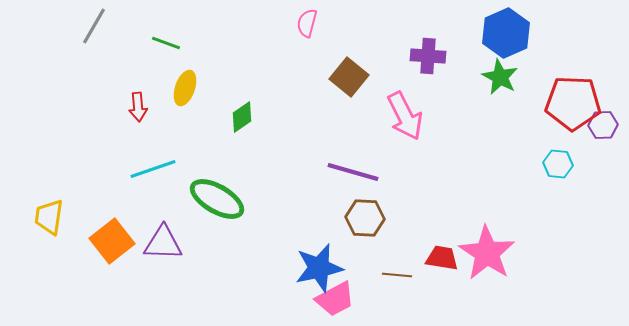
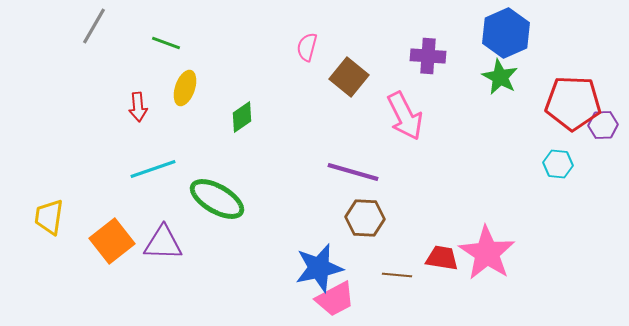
pink semicircle: moved 24 px down
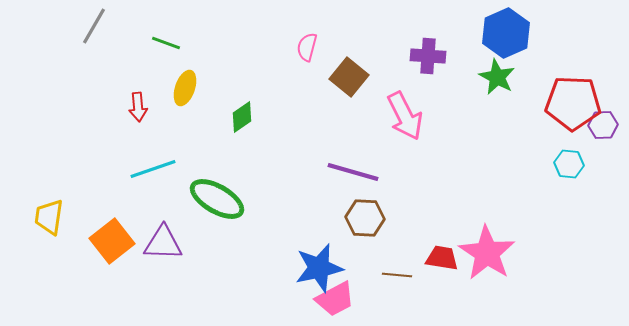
green star: moved 3 px left
cyan hexagon: moved 11 px right
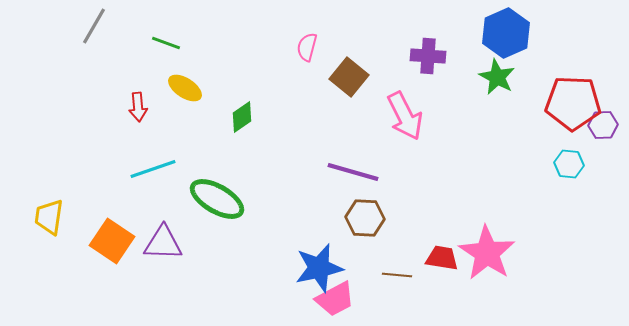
yellow ellipse: rotated 76 degrees counterclockwise
orange square: rotated 18 degrees counterclockwise
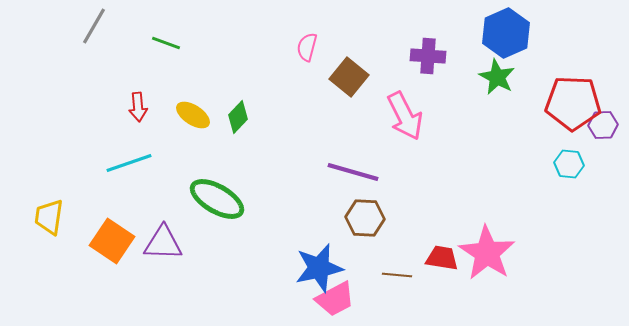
yellow ellipse: moved 8 px right, 27 px down
green diamond: moved 4 px left; rotated 12 degrees counterclockwise
cyan line: moved 24 px left, 6 px up
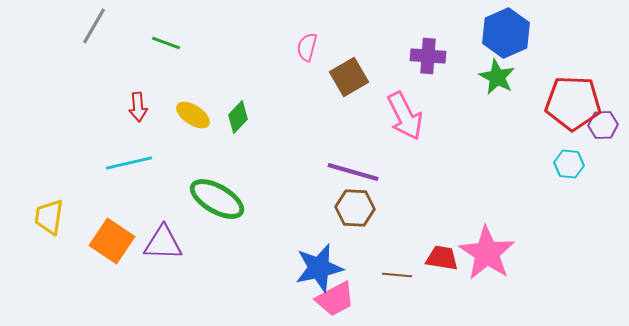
brown square: rotated 21 degrees clockwise
cyan line: rotated 6 degrees clockwise
brown hexagon: moved 10 px left, 10 px up
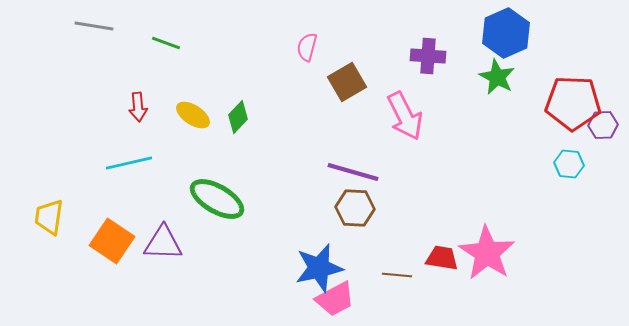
gray line: rotated 69 degrees clockwise
brown square: moved 2 px left, 5 px down
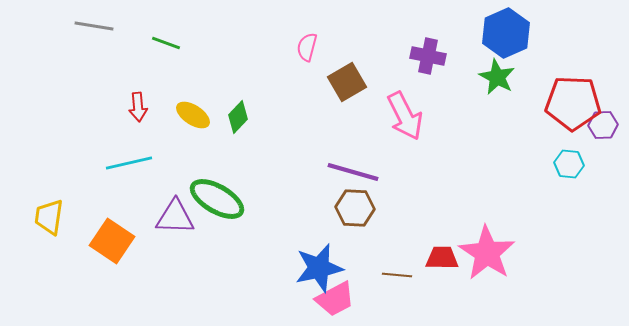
purple cross: rotated 8 degrees clockwise
purple triangle: moved 12 px right, 26 px up
red trapezoid: rotated 8 degrees counterclockwise
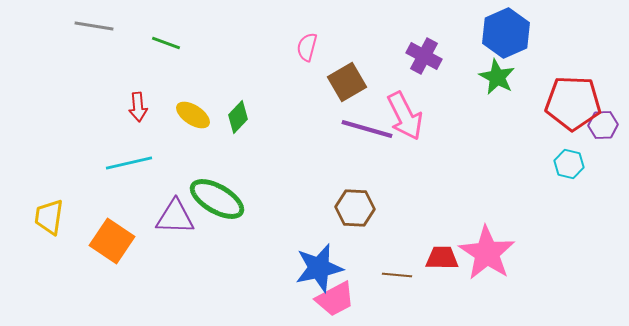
purple cross: moved 4 px left; rotated 16 degrees clockwise
cyan hexagon: rotated 8 degrees clockwise
purple line: moved 14 px right, 43 px up
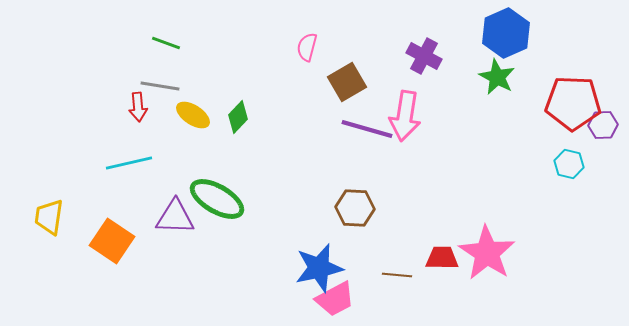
gray line: moved 66 px right, 60 px down
pink arrow: rotated 36 degrees clockwise
